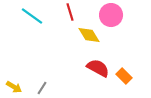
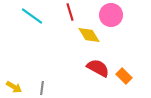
gray line: rotated 24 degrees counterclockwise
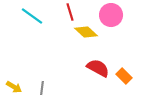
yellow diamond: moved 3 px left, 3 px up; rotated 15 degrees counterclockwise
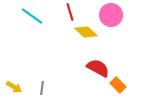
orange rectangle: moved 6 px left, 9 px down
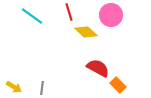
red line: moved 1 px left
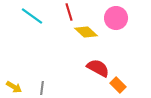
pink circle: moved 5 px right, 3 px down
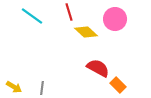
pink circle: moved 1 px left, 1 px down
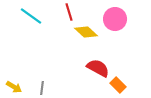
cyan line: moved 1 px left
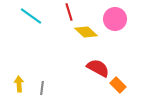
yellow arrow: moved 5 px right, 3 px up; rotated 126 degrees counterclockwise
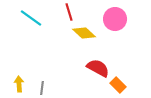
cyan line: moved 2 px down
yellow diamond: moved 2 px left, 1 px down
